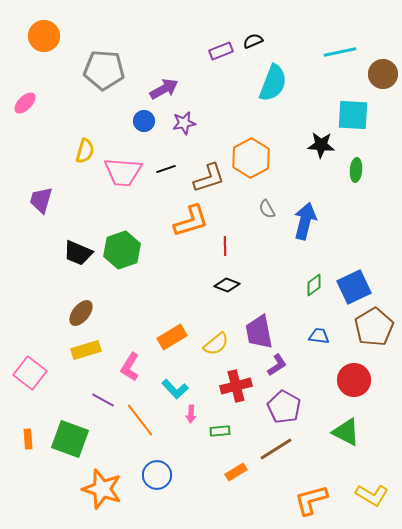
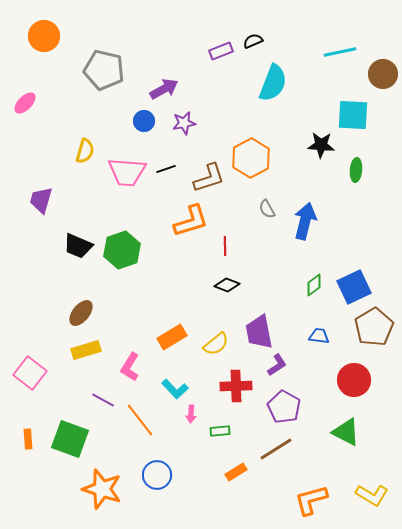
gray pentagon at (104, 70): rotated 9 degrees clockwise
pink trapezoid at (123, 172): moved 4 px right
black trapezoid at (78, 253): moved 7 px up
red cross at (236, 386): rotated 12 degrees clockwise
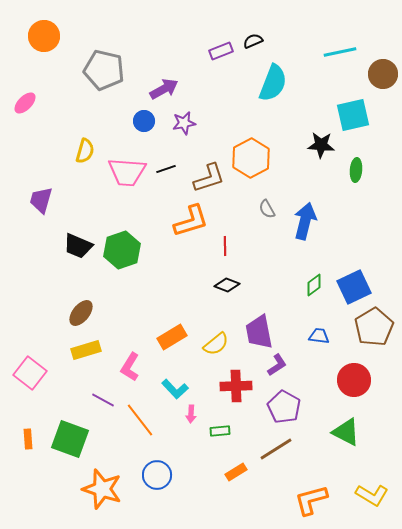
cyan square at (353, 115): rotated 16 degrees counterclockwise
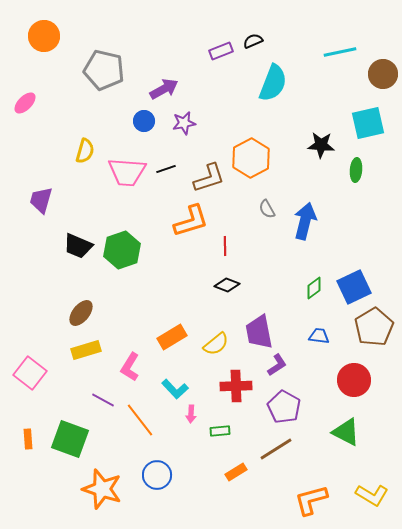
cyan square at (353, 115): moved 15 px right, 8 px down
green diamond at (314, 285): moved 3 px down
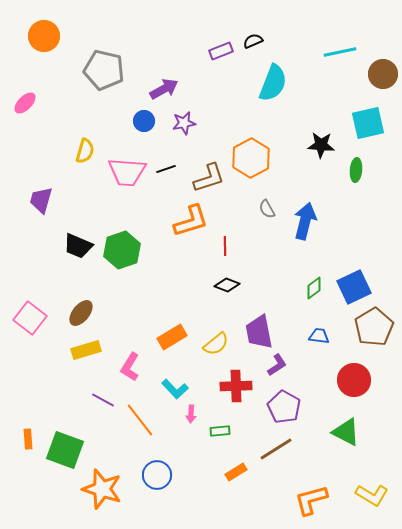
pink square at (30, 373): moved 55 px up
green square at (70, 439): moved 5 px left, 11 px down
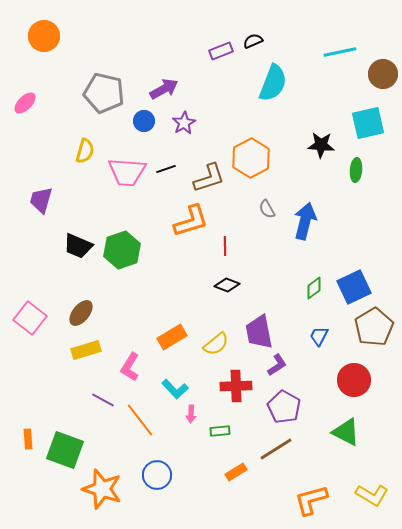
gray pentagon at (104, 70): moved 23 px down
purple star at (184, 123): rotated 20 degrees counterclockwise
blue trapezoid at (319, 336): rotated 70 degrees counterclockwise
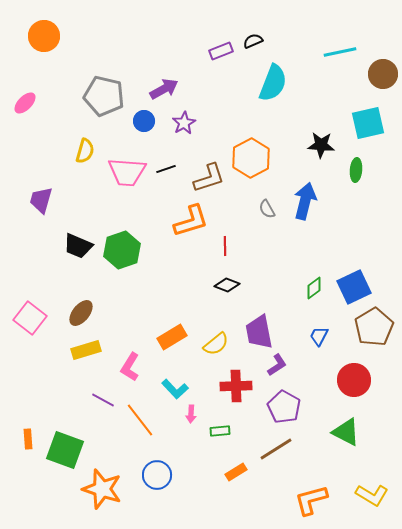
gray pentagon at (104, 93): moved 3 px down
blue arrow at (305, 221): moved 20 px up
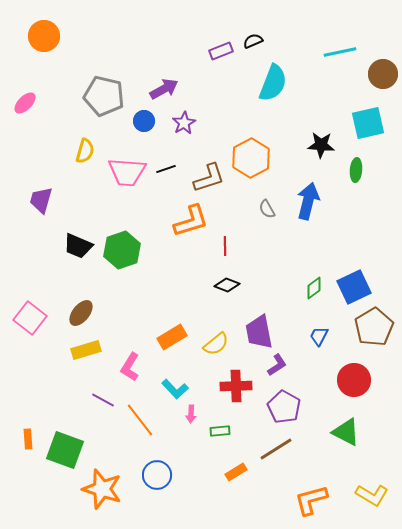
blue arrow at (305, 201): moved 3 px right
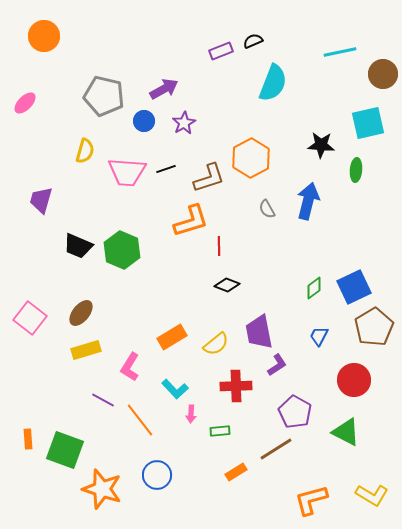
red line at (225, 246): moved 6 px left
green hexagon at (122, 250): rotated 18 degrees counterclockwise
purple pentagon at (284, 407): moved 11 px right, 5 px down
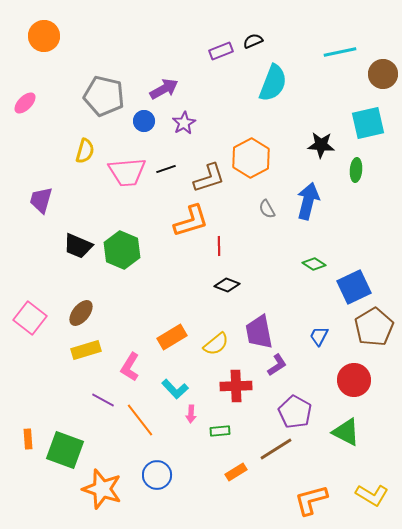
pink trapezoid at (127, 172): rotated 9 degrees counterclockwise
green diamond at (314, 288): moved 24 px up; rotated 70 degrees clockwise
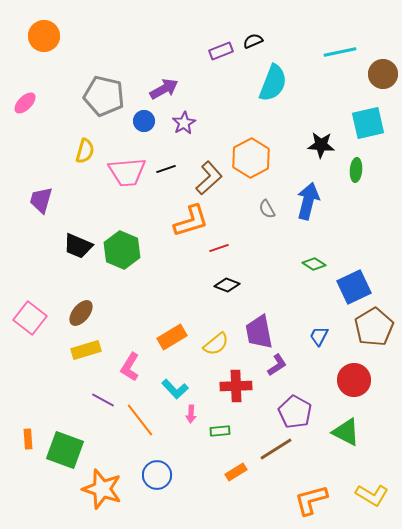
brown L-shape at (209, 178): rotated 24 degrees counterclockwise
red line at (219, 246): moved 2 px down; rotated 72 degrees clockwise
